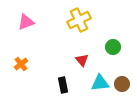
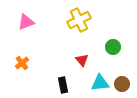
orange cross: moved 1 px right, 1 px up
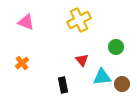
pink triangle: rotated 42 degrees clockwise
green circle: moved 3 px right
cyan triangle: moved 2 px right, 6 px up
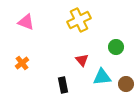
brown circle: moved 4 px right
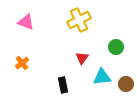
red triangle: moved 2 px up; rotated 16 degrees clockwise
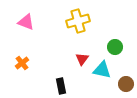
yellow cross: moved 1 px left, 1 px down; rotated 10 degrees clockwise
green circle: moved 1 px left
red triangle: moved 1 px down
cyan triangle: moved 7 px up; rotated 18 degrees clockwise
black rectangle: moved 2 px left, 1 px down
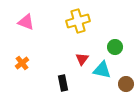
black rectangle: moved 2 px right, 3 px up
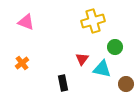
yellow cross: moved 15 px right
cyan triangle: moved 1 px up
